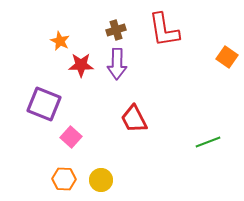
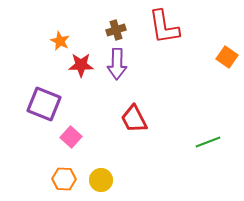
red L-shape: moved 3 px up
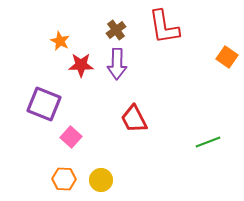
brown cross: rotated 18 degrees counterclockwise
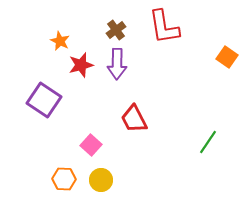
red star: rotated 15 degrees counterclockwise
purple square: moved 4 px up; rotated 12 degrees clockwise
pink square: moved 20 px right, 8 px down
green line: rotated 35 degrees counterclockwise
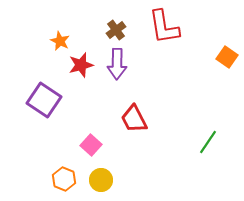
orange hexagon: rotated 20 degrees clockwise
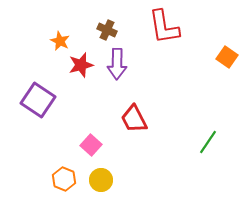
brown cross: moved 9 px left; rotated 30 degrees counterclockwise
purple square: moved 6 px left
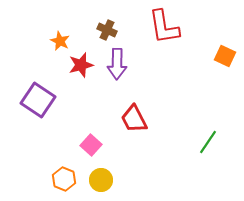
orange square: moved 2 px left, 1 px up; rotated 10 degrees counterclockwise
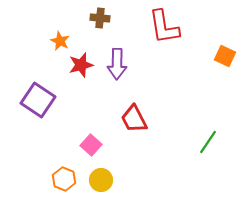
brown cross: moved 7 px left, 12 px up; rotated 18 degrees counterclockwise
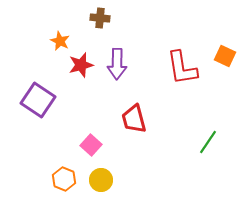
red L-shape: moved 18 px right, 41 px down
red trapezoid: rotated 12 degrees clockwise
